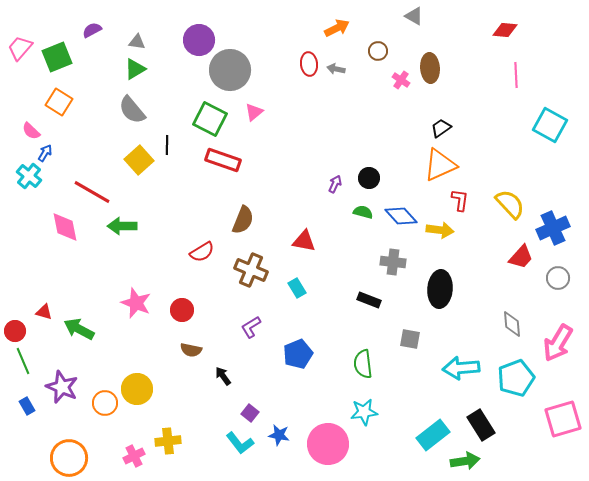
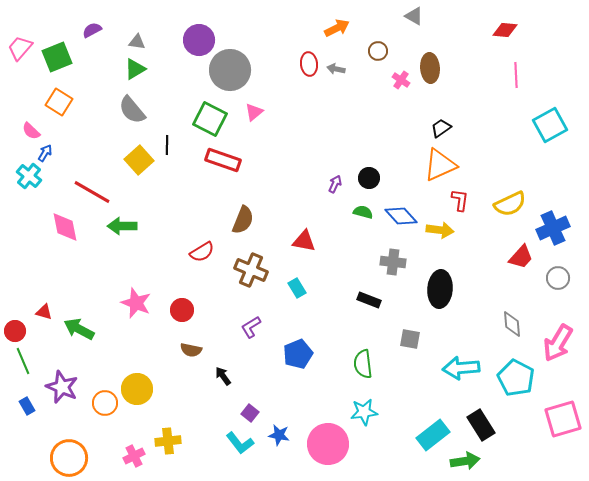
cyan square at (550, 125): rotated 32 degrees clockwise
yellow semicircle at (510, 204): rotated 108 degrees clockwise
cyan pentagon at (516, 378): rotated 24 degrees counterclockwise
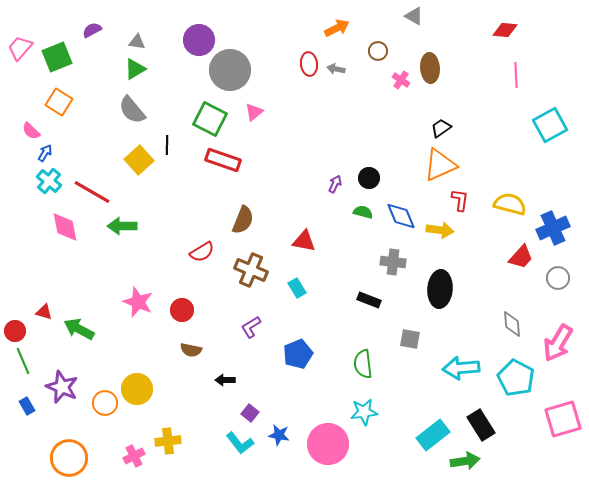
cyan cross at (29, 176): moved 20 px right, 5 px down
yellow semicircle at (510, 204): rotated 140 degrees counterclockwise
blue diamond at (401, 216): rotated 20 degrees clockwise
pink star at (136, 303): moved 2 px right, 1 px up
black arrow at (223, 376): moved 2 px right, 4 px down; rotated 54 degrees counterclockwise
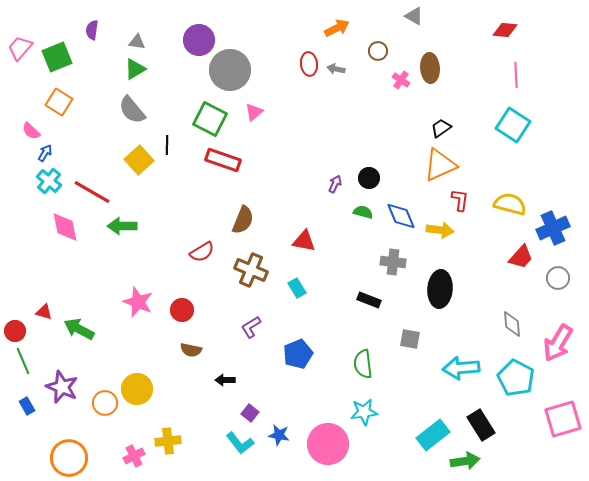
purple semicircle at (92, 30): rotated 54 degrees counterclockwise
cyan square at (550, 125): moved 37 px left; rotated 28 degrees counterclockwise
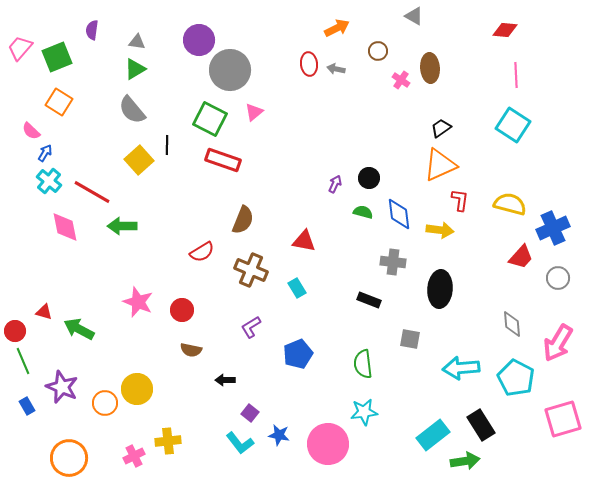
blue diamond at (401, 216): moved 2 px left, 2 px up; rotated 16 degrees clockwise
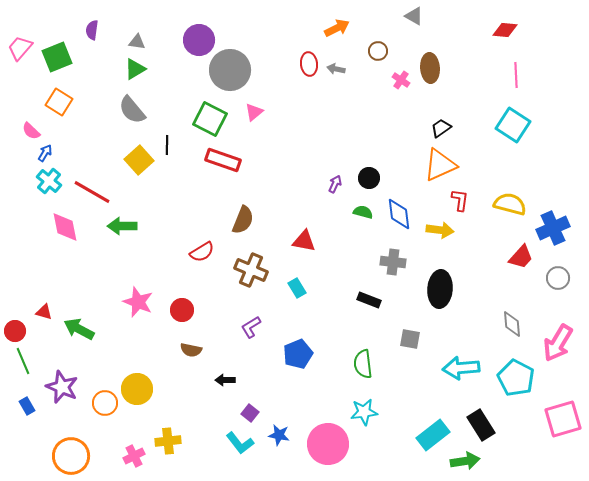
orange circle at (69, 458): moved 2 px right, 2 px up
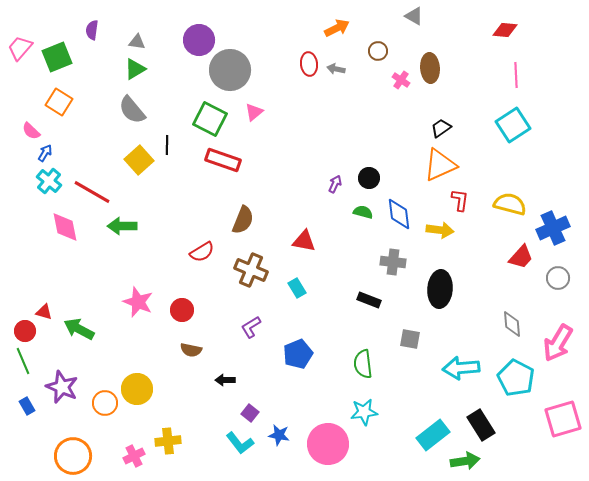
cyan square at (513, 125): rotated 24 degrees clockwise
red circle at (15, 331): moved 10 px right
orange circle at (71, 456): moved 2 px right
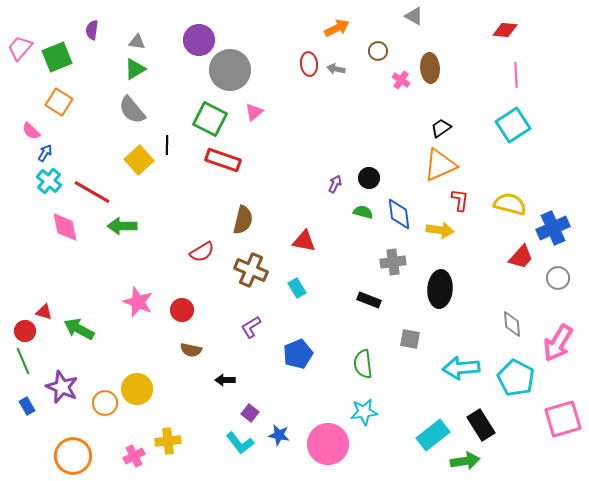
brown semicircle at (243, 220): rotated 8 degrees counterclockwise
gray cross at (393, 262): rotated 15 degrees counterclockwise
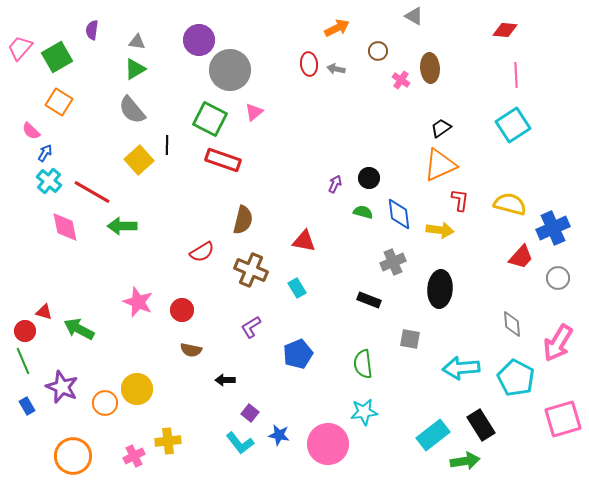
green square at (57, 57): rotated 8 degrees counterclockwise
gray cross at (393, 262): rotated 15 degrees counterclockwise
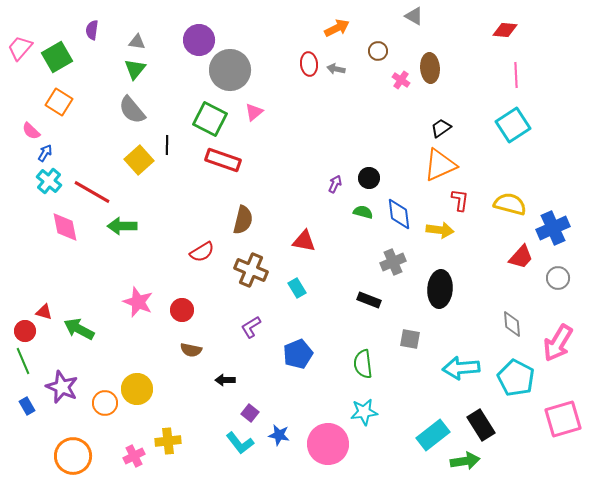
green triangle at (135, 69): rotated 20 degrees counterclockwise
